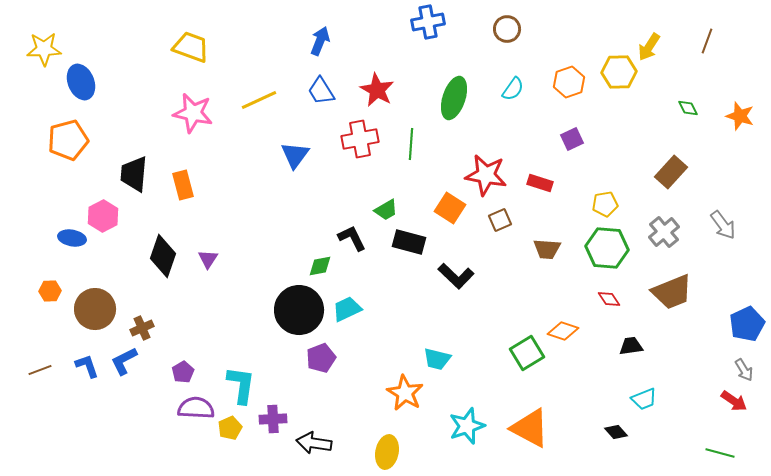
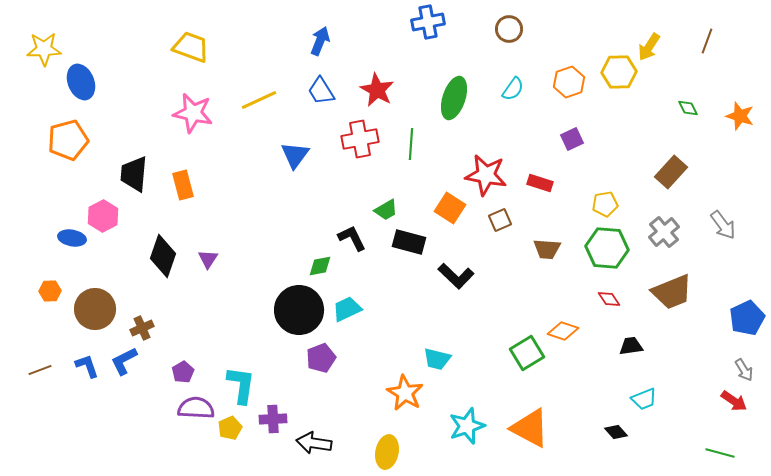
brown circle at (507, 29): moved 2 px right
blue pentagon at (747, 324): moved 6 px up
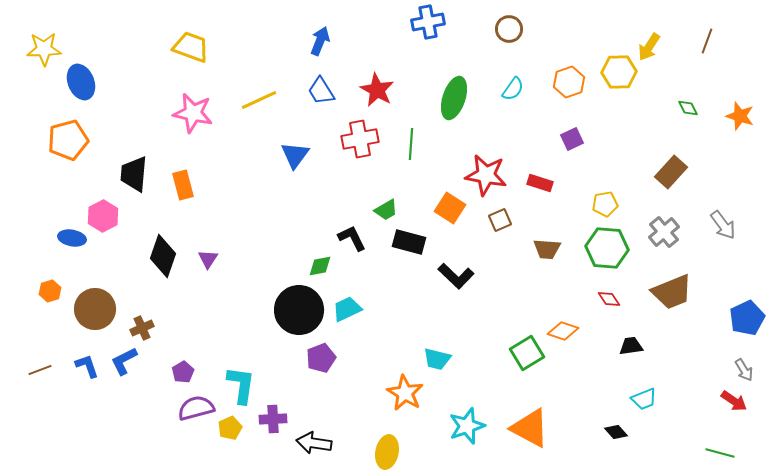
orange hexagon at (50, 291): rotated 15 degrees counterclockwise
purple semicircle at (196, 408): rotated 18 degrees counterclockwise
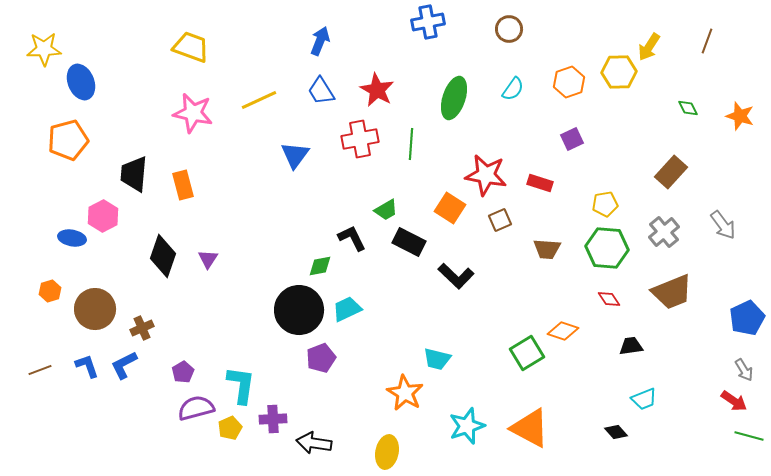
black rectangle at (409, 242): rotated 12 degrees clockwise
blue L-shape at (124, 361): moved 4 px down
green line at (720, 453): moved 29 px right, 17 px up
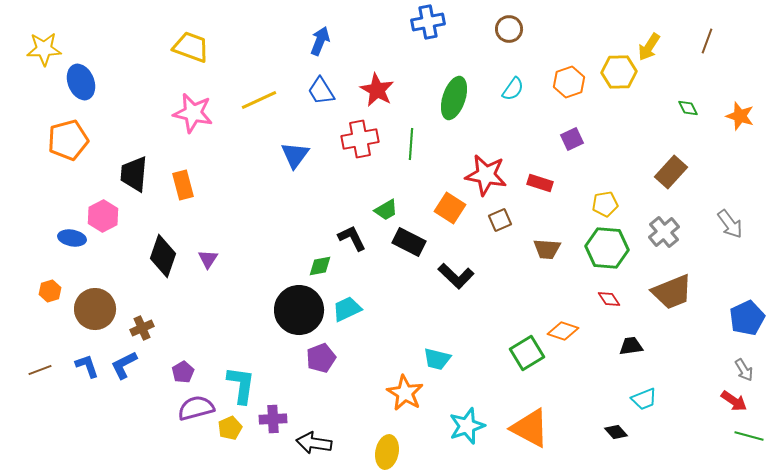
gray arrow at (723, 225): moved 7 px right, 1 px up
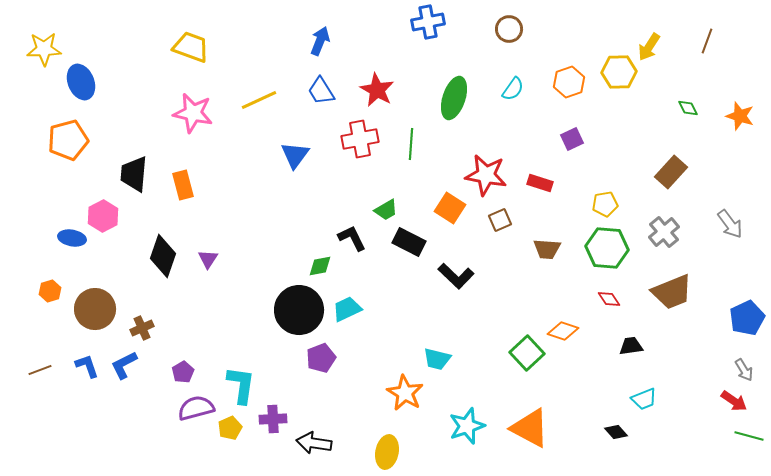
green square at (527, 353): rotated 12 degrees counterclockwise
